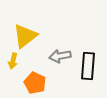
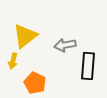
gray arrow: moved 5 px right, 11 px up
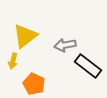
black rectangle: rotated 56 degrees counterclockwise
orange pentagon: moved 1 px left, 1 px down
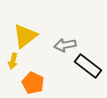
orange pentagon: moved 1 px left, 1 px up
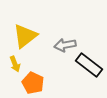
yellow arrow: moved 2 px right, 3 px down; rotated 35 degrees counterclockwise
black rectangle: moved 1 px right, 1 px up
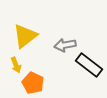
yellow arrow: moved 1 px right, 1 px down
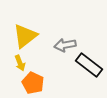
yellow arrow: moved 4 px right, 2 px up
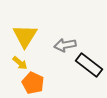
yellow triangle: rotated 20 degrees counterclockwise
yellow arrow: rotated 28 degrees counterclockwise
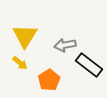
orange pentagon: moved 16 px right, 3 px up; rotated 15 degrees clockwise
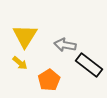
gray arrow: rotated 20 degrees clockwise
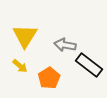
yellow arrow: moved 3 px down
orange pentagon: moved 2 px up
